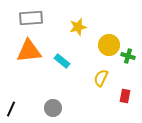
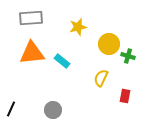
yellow circle: moved 1 px up
orange triangle: moved 3 px right, 2 px down
gray circle: moved 2 px down
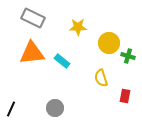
gray rectangle: moved 2 px right; rotated 30 degrees clockwise
yellow star: rotated 12 degrees clockwise
yellow circle: moved 1 px up
yellow semicircle: rotated 42 degrees counterclockwise
gray circle: moved 2 px right, 2 px up
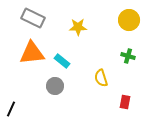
yellow circle: moved 20 px right, 23 px up
red rectangle: moved 6 px down
gray circle: moved 22 px up
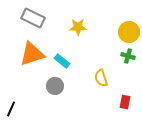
yellow circle: moved 12 px down
orange triangle: moved 1 px down; rotated 12 degrees counterclockwise
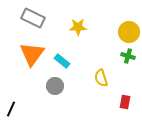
orange triangle: rotated 36 degrees counterclockwise
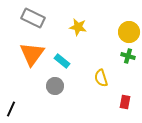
yellow star: rotated 12 degrees clockwise
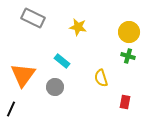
orange triangle: moved 9 px left, 21 px down
gray circle: moved 1 px down
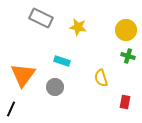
gray rectangle: moved 8 px right
yellow circle: moved 3 px left, 2 px up
cyan rectangle: rotated 21 degrees counterclockwise
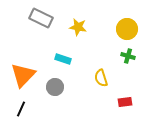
yellow circle: moved 1 px right, 1 px up
cyan rectangle: moved 1 px right, 2 px up
orange triangle: rotated 8 degrees clockwise
red rectangle: rotated 72 degrees clockwise
black line: moved 10 px right
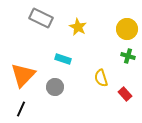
yellow star: rotated 18 degrees clockwise
red rectangle: moved 8 px up; rotated 56 degrees clockwise
